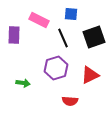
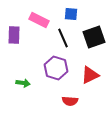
purple hexagon: rotated 25 degrees counterclockwise
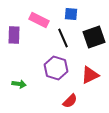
green arrow: moved 4 px left, 1 px down
red semicircle: rotated 49 degrees counterclockwise
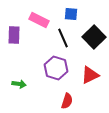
black square: rotated 25 degrees counterclockwise
red semicircle: moved 3 px left; rotated 28 degrees counterclockwise
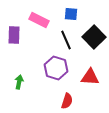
black line: moved 3 px right, 2 px down
red triangle: moved 2 px down; rotated 30 degrees clockwise
green arrow: moved 2 px up; rotated 88 degrees counterclockwise
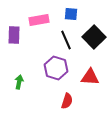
pink rectangle: rotated 36 degrees counterclockwise
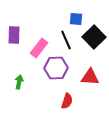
blue square: moved 5 px right, 5 px down
pink rectangle: moved 28 px down; rotated 42 degrees counterclockwise
purple hexagon: rotated 20 degrees counterclockwise
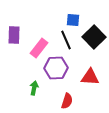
blue square: moved 3 px left, 1 px down
green arrow: moved 15 px right, 6 px down
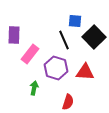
blue square: moved 2 px right, 1 px down
black line: moved 2 px left
pink rectangle: moved 9 px left, 6 px down
purple hexagon: rotated 20 degrees clockwise
red triangle: moved 5 px left, 5 px up
red semicircle: moved 1 px right, 1 px down
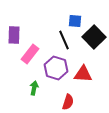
red triangle: moved 2 px left, 2 px down
